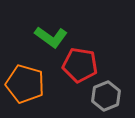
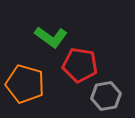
gray hexagon: rotated 12 degrees clockwise
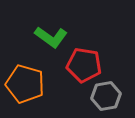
red pentagon: moved 4 px right
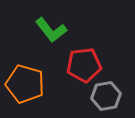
green L-shape: moved 7 px up; rotated 16 degrees clockwise
red pentagon: rotated 16 degrees counterclockwise
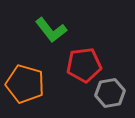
gray hexagon: moved 4 px right, 3 px up
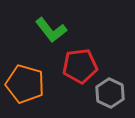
red pentagon: moved 4 px left, 1 px down
gray hexagon: rotated 24 degrees counterclockwise
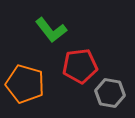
gray hexagon: rotated 16 degrees counterclockwise
